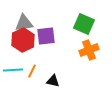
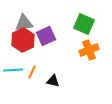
purple square: rotated 18 degrees counterclockwise
orange line: moved 1 px down
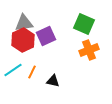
cyan line: rotated 30 degrees counterclockwise
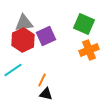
orange line: moved 10 px right, 8 px down
black triangle: moved 7 px left, 13 px down
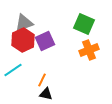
gray triangle: rotated 12 degrees counterclockwise
purple square: moved 1 px left, 5 px down
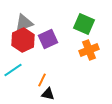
purple square: moved 3 px right, 2 px up
black triangle: moved 2 px right
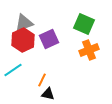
purple square: moved 1 px right
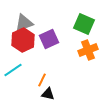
orange cross: moved 1 px left
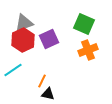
orange line: moved 1 px down
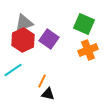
purple square: rotated 30 degrees counterclockwise
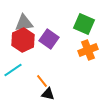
gray triangle: rotated 12 degrees clockwise
orange line: rotated 64 degrees counterclockwise
